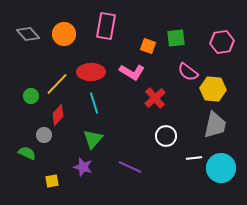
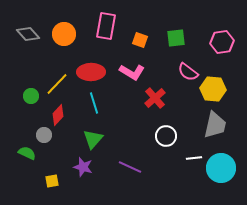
orange square: moved 8 px left, 6 px up
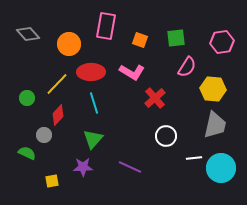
orange circle: moved 5 px right, 10 px down
pink semicircle: moved 1 px left, 5 px up; rotated 95 degrees counterclockwise
green circle: moved 4 px left, 2 px down
purple star: rotated 18 degrees counterclockwise
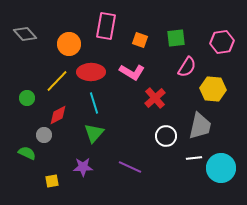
gray diamond: moved 3 px left
yellow line: moved 3 px up
red diamond: rotated 20 degrees clockwise
gray trapezoid: moved 15 px left, 1 px down
green triangle: moved 1 px right, 6 px up
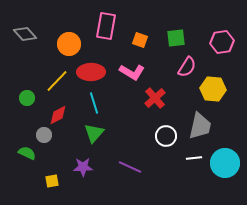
cyan circle: moved 4 px right, 5 px up
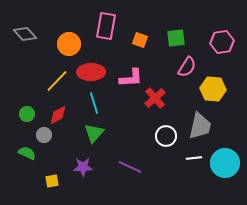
pink L-shape: moved 1 px left, 6 px down; rotated 35 degrees counterclockwise
green circle: moved 16 px down
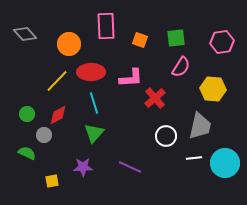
pink rectangle: rotated 12 degrees counterclockwise
pink semicircle: moved 6 px left
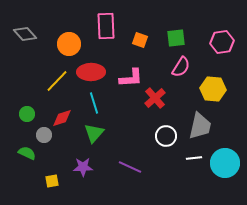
red diamond: moved 4 px right, 3 px down; rotated 10 degrees clockwise
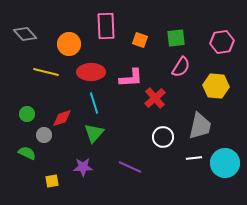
yellow line: moved 11 px left, 9 px up; rotated 60 degrees clockwise
yellow hexagon: moved 3 px right, 3 px up
white circle: moved 3 px left, 1 px down
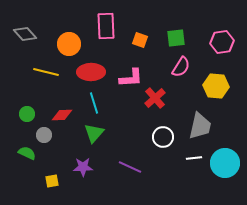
red diamond: moved 3 px up; rotated 15 degrees clockwise
